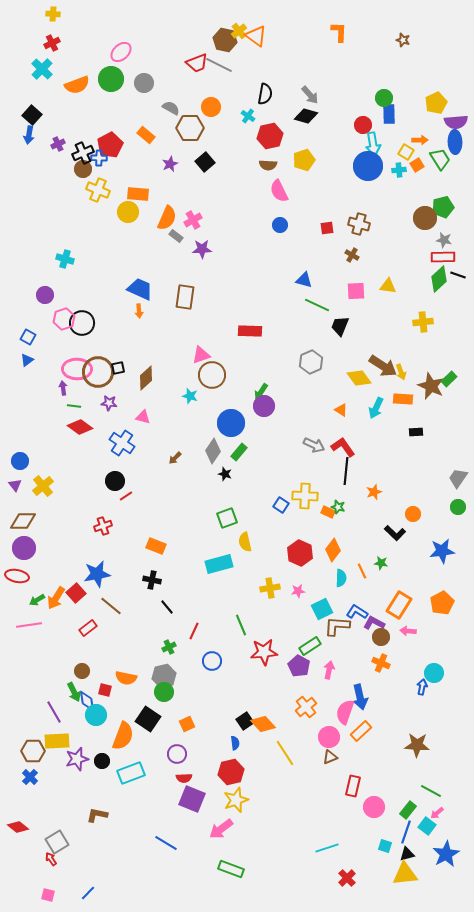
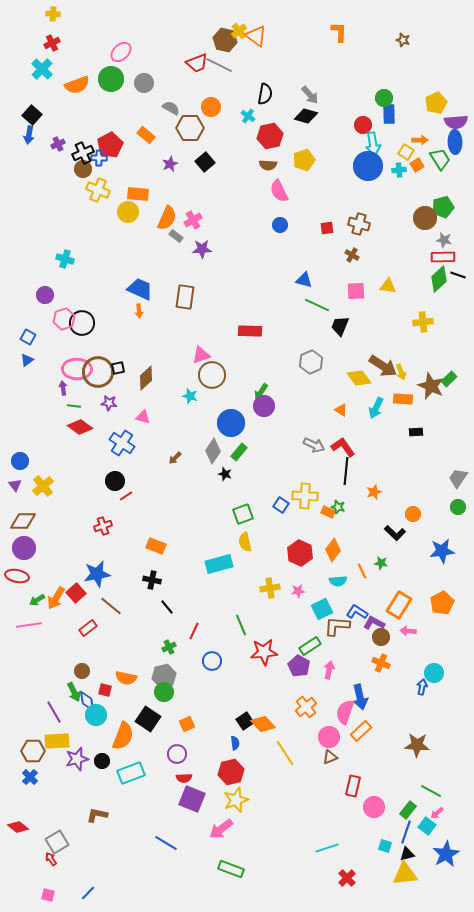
green square at (227, 518): moved 16 px right, 4 px up
cyan semicircle at (341, 578): moved 3 px left, 3 px down; rotated 84 degrees clockwise
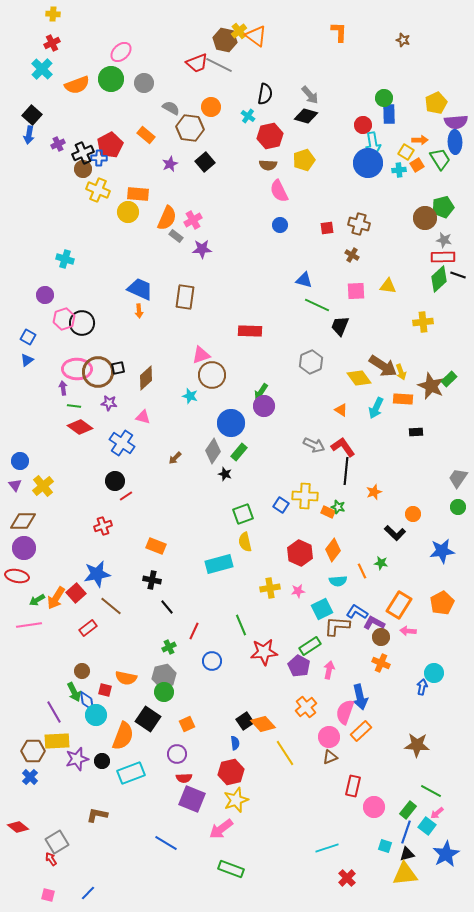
brown hexagon at (190, 128): rotated 8 degrees clockwise
blue circle at (368, 166): moved 3 px up
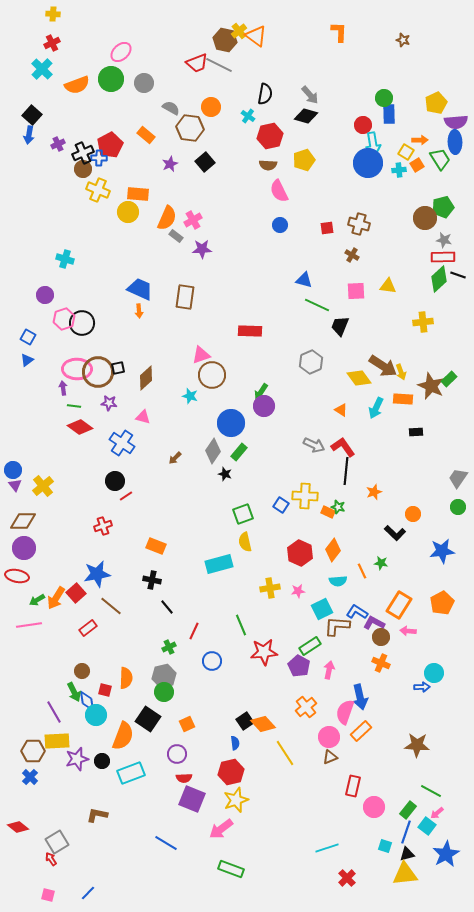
blue circle at (20, 461): moved 7 px left, 9 px down
orange semicircle at (126, 678): rotated 100 degrees counterclockwise
blue arrow at (422, 687): rotated 77 degrees clockwise
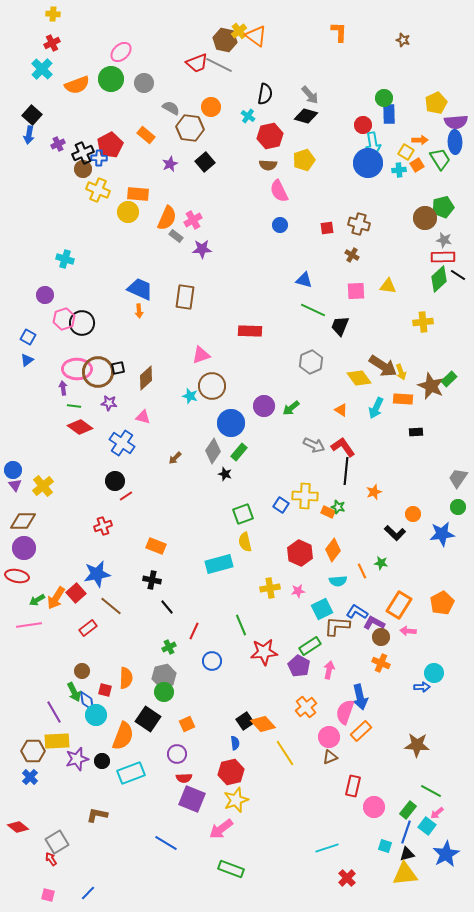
black line at (458, 275): rotated 14 degrees clockwise
green line at (317, 305): moved 4 px left, 5 px down
brown circle at (212, 375): moved 11 px down
green arrow at (261, 392): moved 30 px right, 16 px down; rotated 18 degrees clockwise
blue star at (442, 551): moved 17 px up
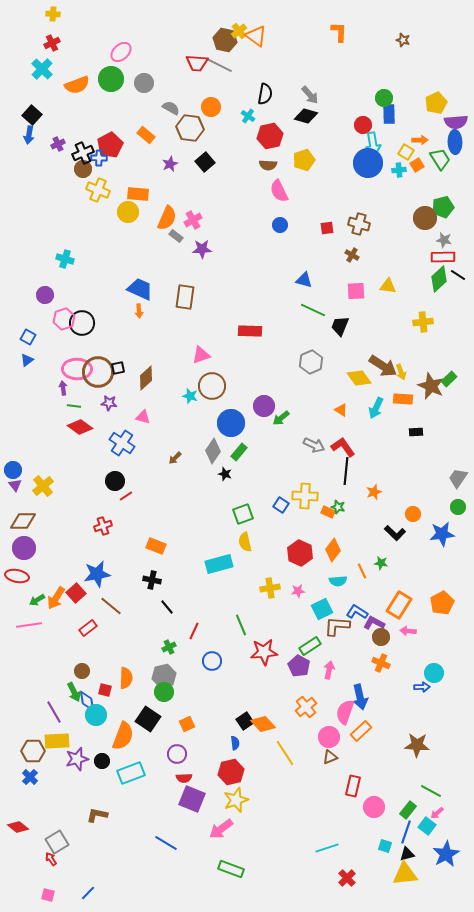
red trapezoid at (197, 63): rotated 25 degrees clockwise
green arrow at (291, 408): moved 10 px left, 10 px down
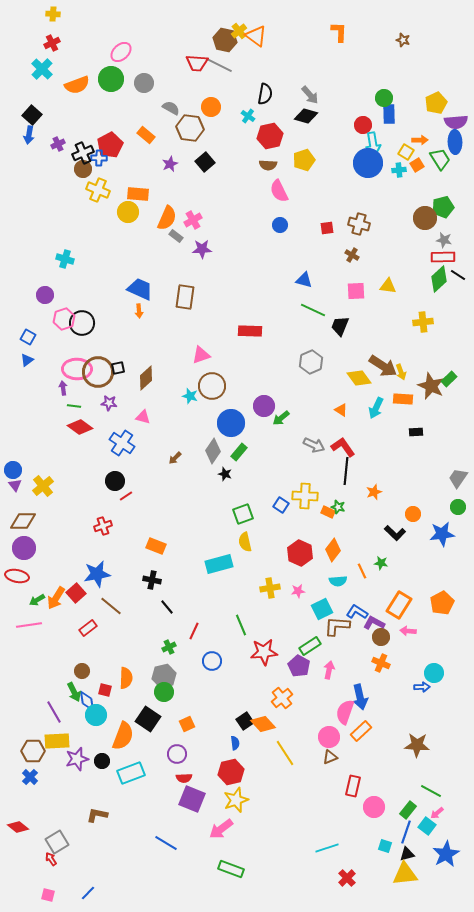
orange cross at (306, 707): moved 24 px left, 9 px up
